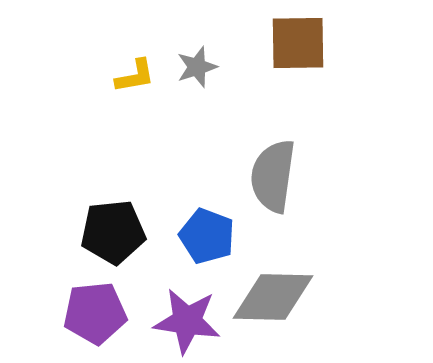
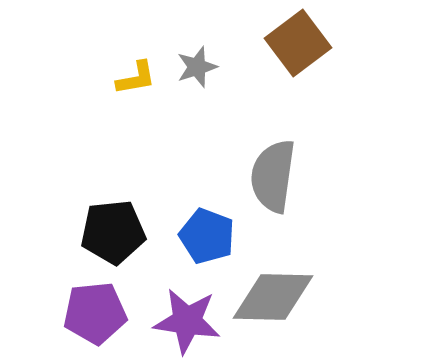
brown square: rotated 36 degrees counterclockwise
yellow L-shape: moved 1 px right, 2 px down
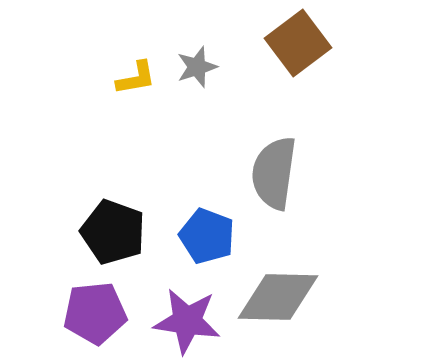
gray semicircle: moved 1 px right, 3 px up
black pentagon: rotated 26 degrees clockwise
gray diamond: moved 5 px right
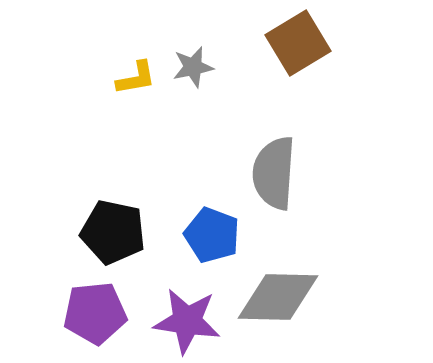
brown square: rotated 6 degrees clockwise
gray star: moved 4 px left; rotated 6 degrees clockwise
gray semicircle: rotated 4 degrees counterclockwise
black pentagon: rotated 8 degrees counterclockwise
blue pentagon: moved 5 px right, 1 px up
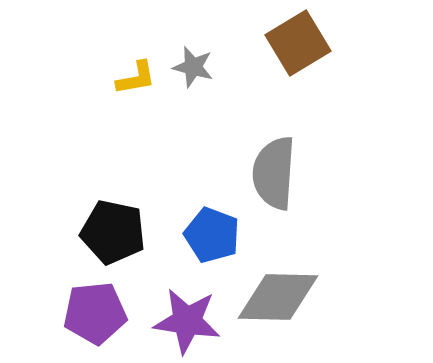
gray star: rotated 27 degrees clockwise
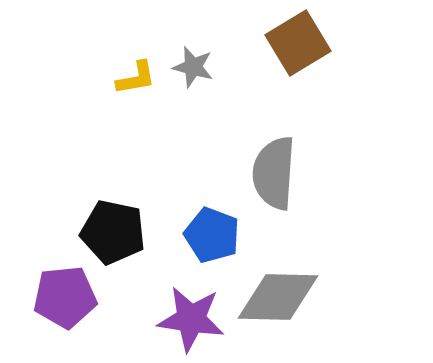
purple pentagon: moved 30 px left, 16 px up
purple star: moved 4 px right, 2 px up
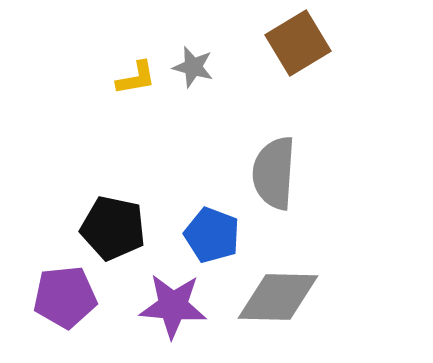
black pentagon: moved 4 px up
purple star: moved 18 px left, 13 px up; rotated 4 degrees counterclockwise
